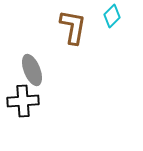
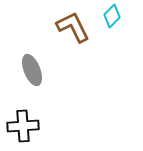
brown L-shape: rotated 36 degrees counterclockwise
black cross: moved 25 px down
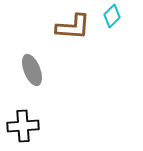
brown L-shape: rotated 120 degrees clockwise
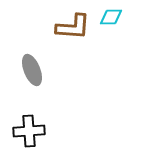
cyan diamond: moved 1 px left, 1 px down; rotated 45 degrees clockwise
black cross: moved 6 px right, 5 px down
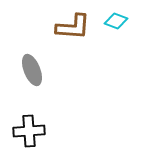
cyan diamond: moved 5 px right, 4 px down; rotated 20 degrees clockwise
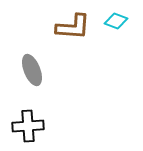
black cross: moved 1 px left, 5 px up
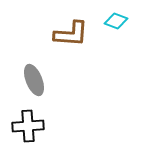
brown L-shape: moved 2 px left, 7 px down
gray ellipse: moved 2 px right, 10 px down
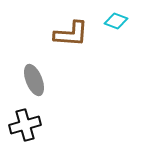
black cross: moved 3 px left, 1 px up; rotated 12 degrees counterclockwise
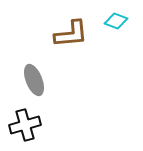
brown L-shape: rotated 9 degrees counterclockwise
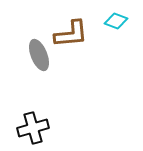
gray ellipse: moved 5 px right, 25 px up
black cross: moved 8 px right, 3 px down
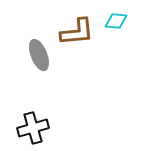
cyan diamond: rotated 15 degrees counterclockwise
brown L-shape: moved 6 px right, 2 px up
